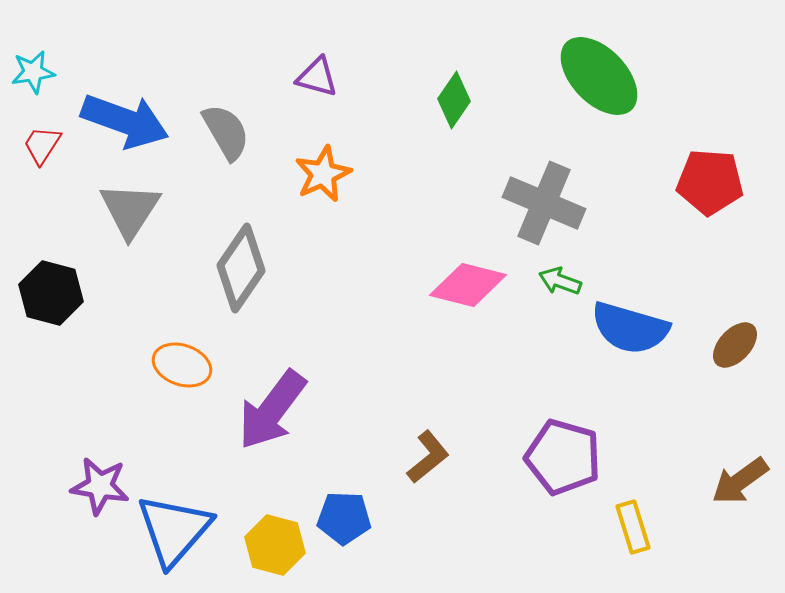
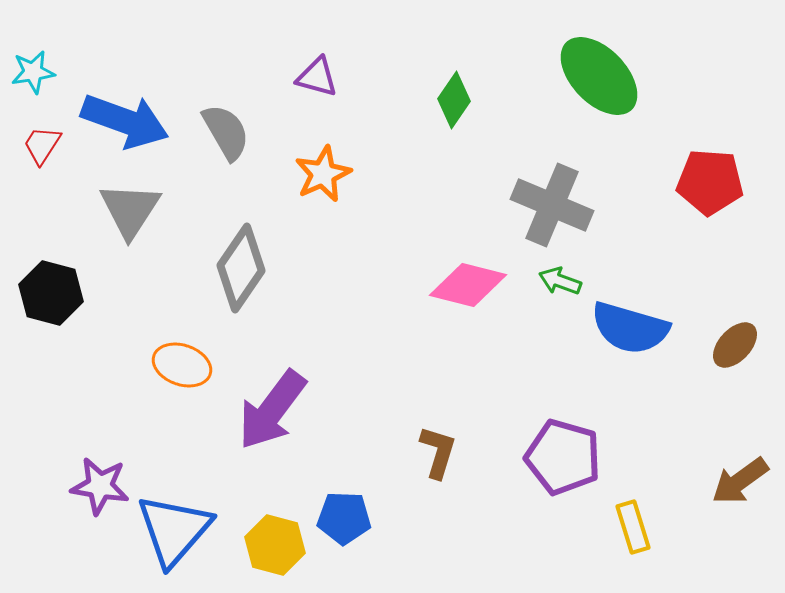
gray cross: moved 8 px right, 2 px down
brown L-shape: moved 10 px right, 5 px up; rotated 34 degrees counterclockwise
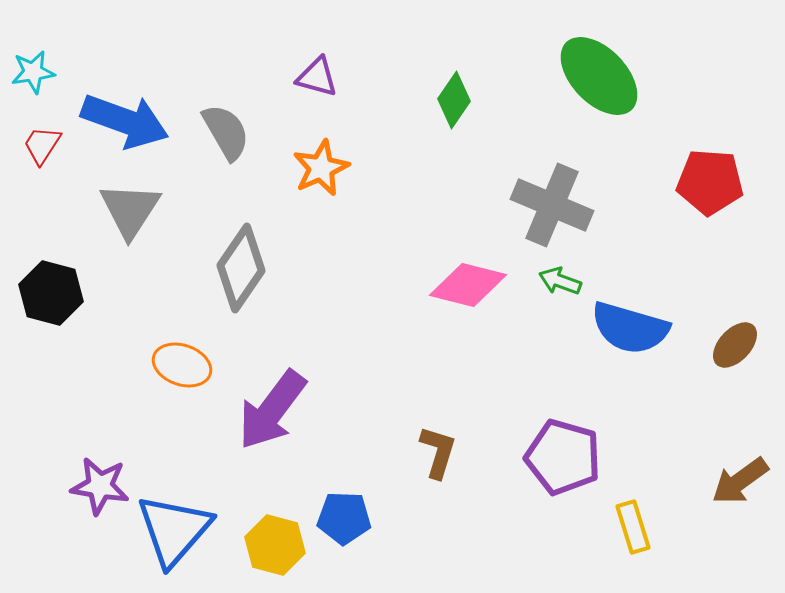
orange star: moved 2 px left, 6 px up
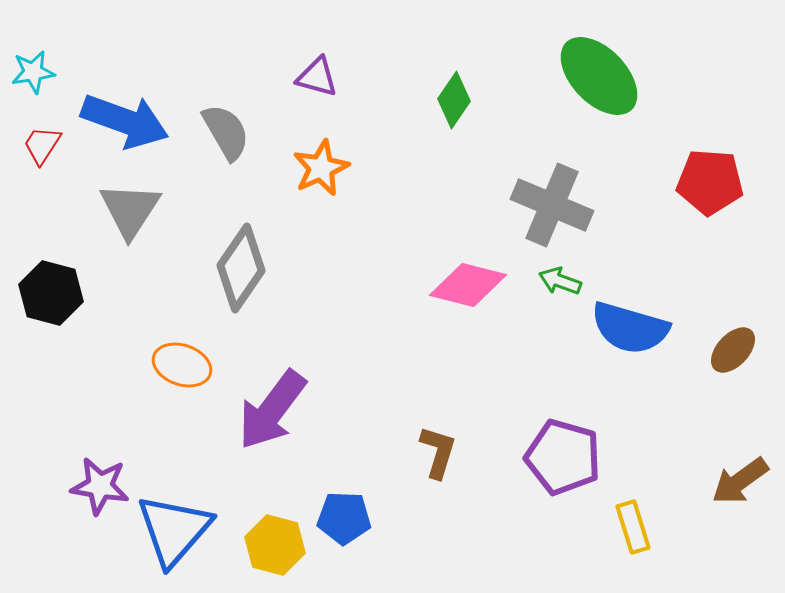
brown ellipse: moved 2 px left, 5 px down
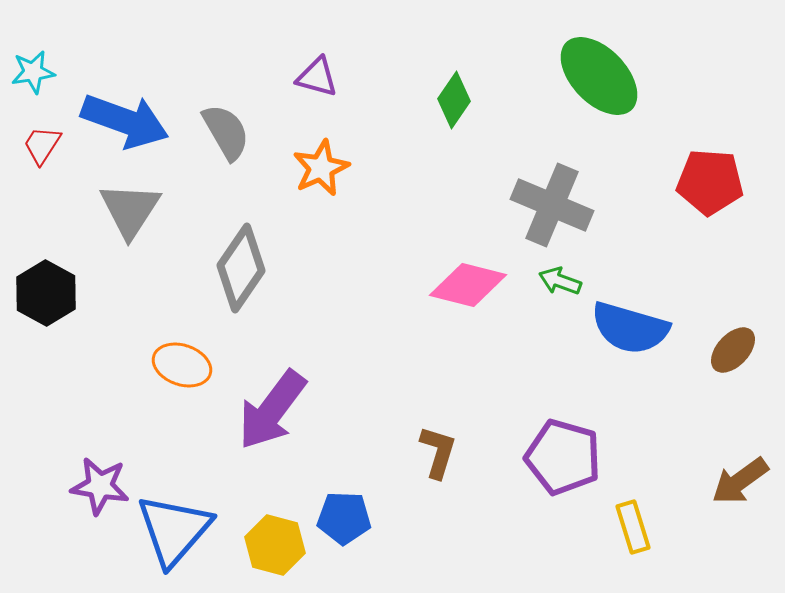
black hexagon: moved 5 px left; rotated 14 degrees clockwise
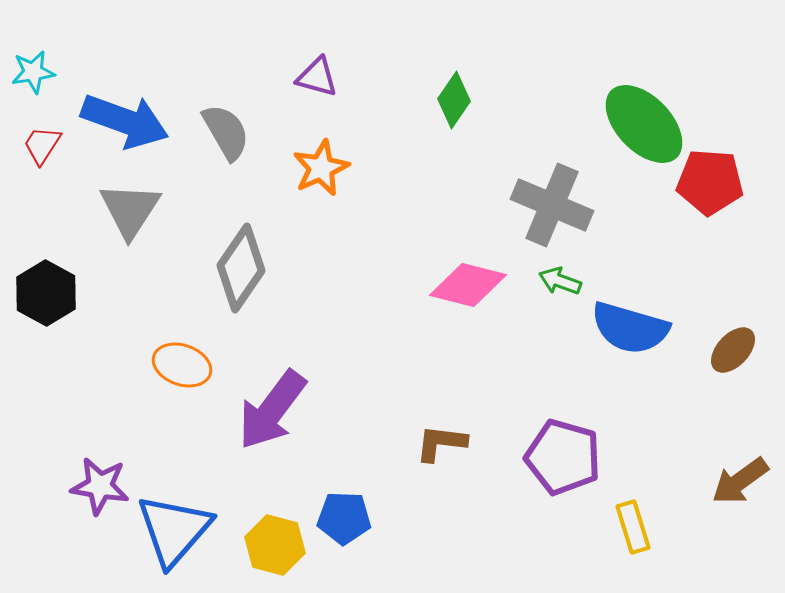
green ellipse: moved 45 px right, 48 px down
brown L-shape: moved 3 px right, 9 px up; rotated 100 degrees counterclockwise
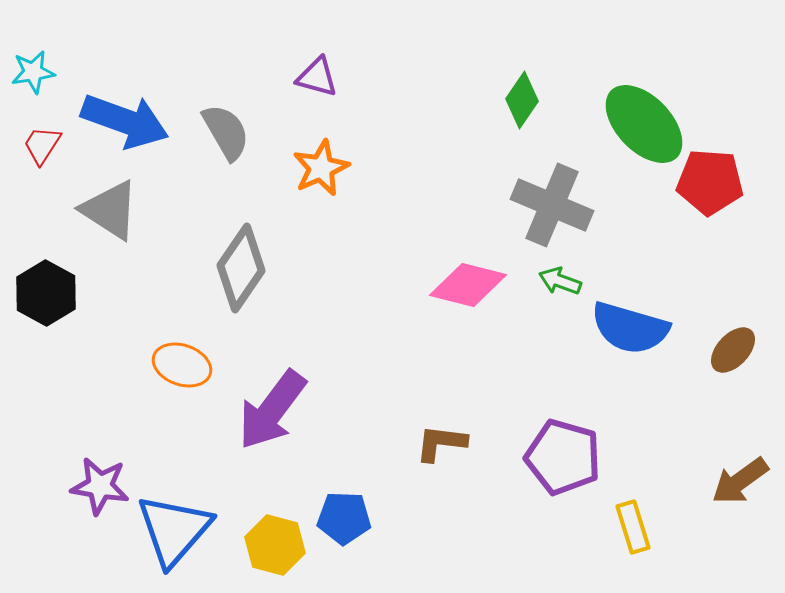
green diamond: moved 68 px right
gray triangle: moved 20 px left; rotated 30 degrees counterclockwise
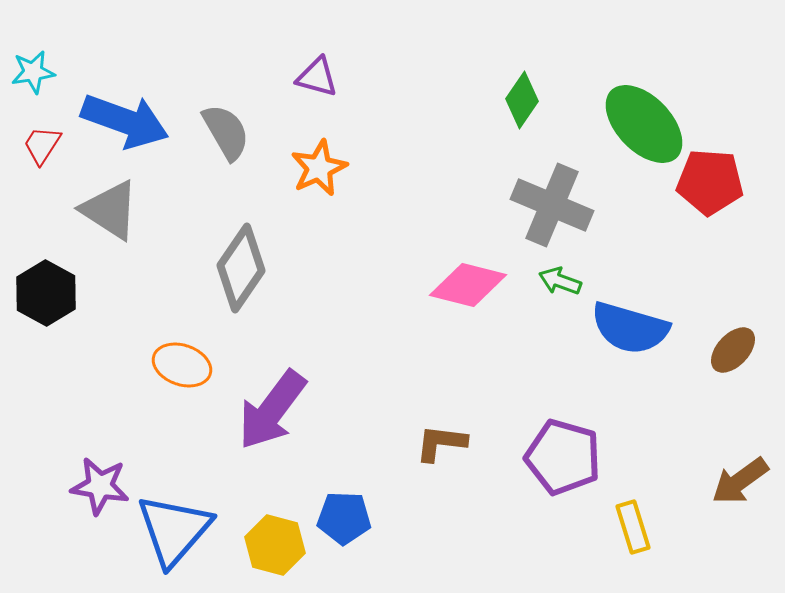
orange star: moved 2 px left
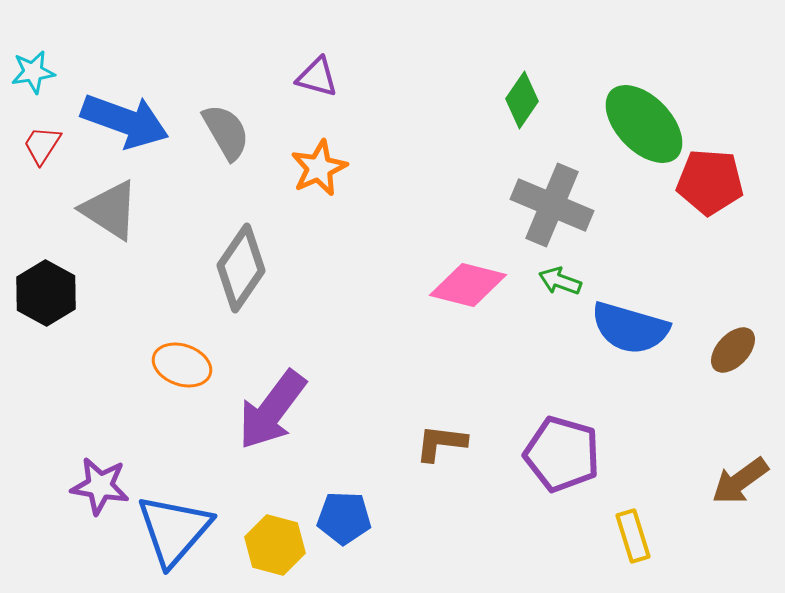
purple pentagon: moved 1 px left, 3 px up
yellow rectangle: moved 9 px down
